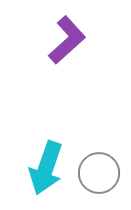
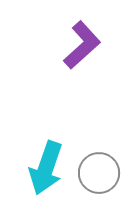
purple L-shape: moved 15 px right, 5 px down
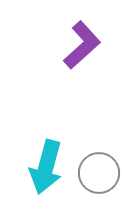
cyan arrow: moved 1 px up; rotated 4 degrees counterclockwise
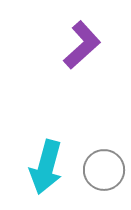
gray circle: moved 5 px right, 3 px up
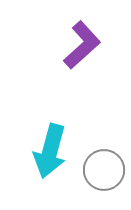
cyan arrow: moved 4 px right, 16 px up
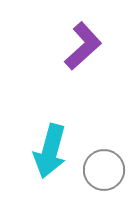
purple L-shape: moved 1 px right, 1 px down
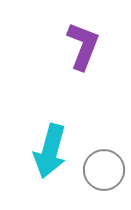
purple L-shape: rotated 27 degrees counterclockwise
